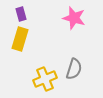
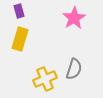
purple rectangle: moved 2 px left, 3 px up
pink star: rotated 25 degrees clockwise
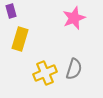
purple rectangle: moved 8 px left
pink star: rotated 10 degrees clockwise
yellow cross: moved 6 px up
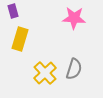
purple rectangle: moved 2 px right
pink star: rotated 25 degrees clockwise
yellow cross: rotated 20 degrees counterclockwise
